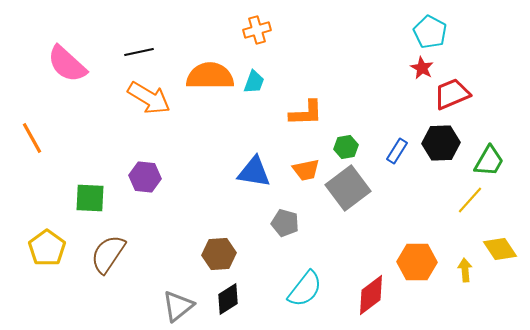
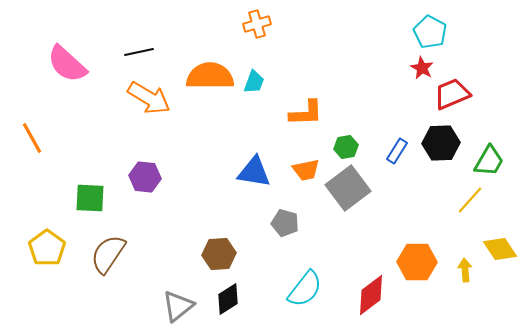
orange cross: moved 6 px up
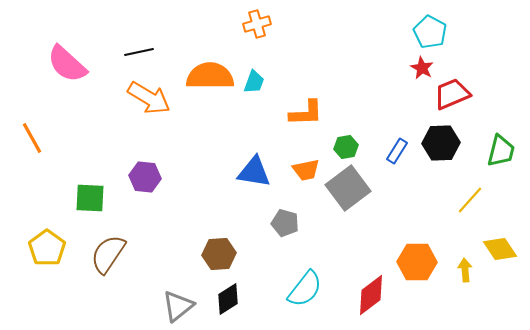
green trapezoid: moved 12 px right, 10 px up; rotated 16 degrees counterclockwise
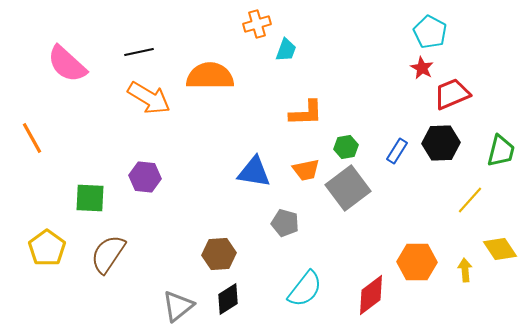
cyan trapezoid: moved 32 px right, 32 px up
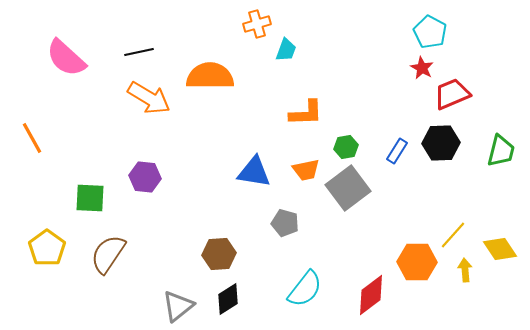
pink semicircle: moved 1 px left, 6 px up
yellow line: moved 17 px left, 35 px down
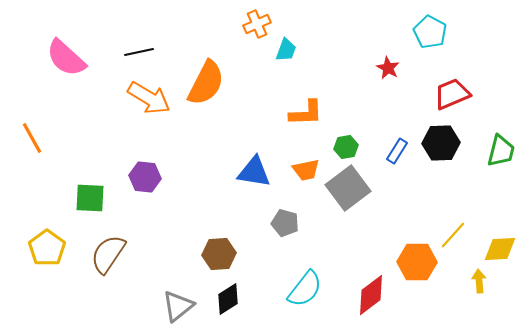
orange cross: rotated 8 degrees counterclockwise
red star: moved 34 px left
orange semicircle: moved 4 px left, 7 px down; rotated 117 degrees clockwise
yellow diamond: rotated 60 degrees counterclockwise
yellow arrow: moved 14 px right, 11 px down
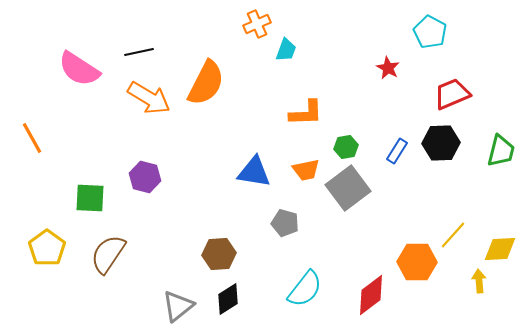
pink semicircle: moved 13 px right, 11 px down; rotated 9 degrees counterclockwise
purple hexagon: rotated 8 degrees clockwise
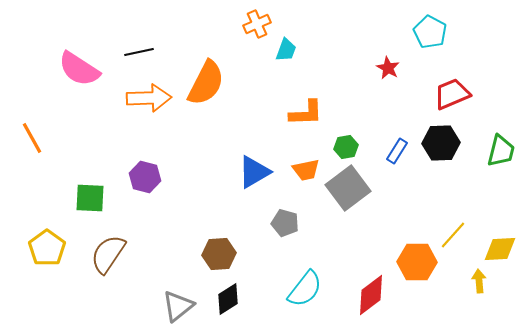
orange arrow: rotated 33 degrees counterclockwise
blue triangle: rotated 39 degrees counterclockwise
